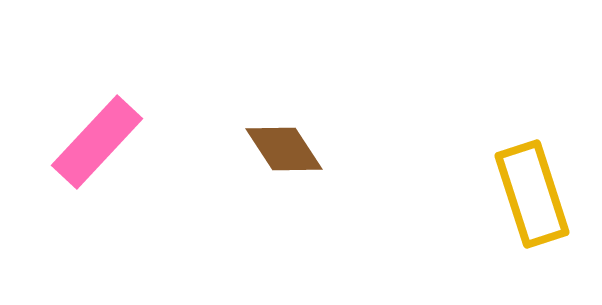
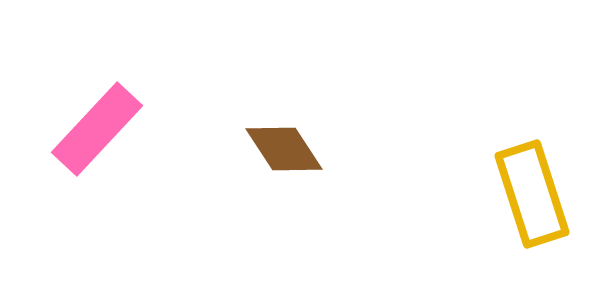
pink rectangle: moved 13 px up
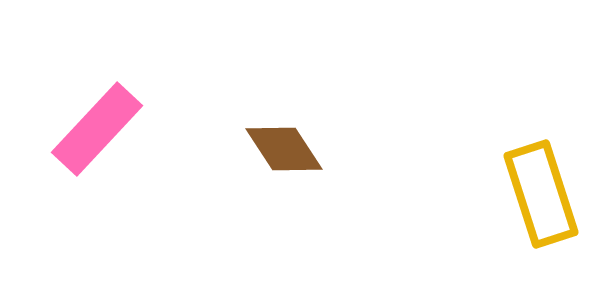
yellow rectangle: moved 9 px right
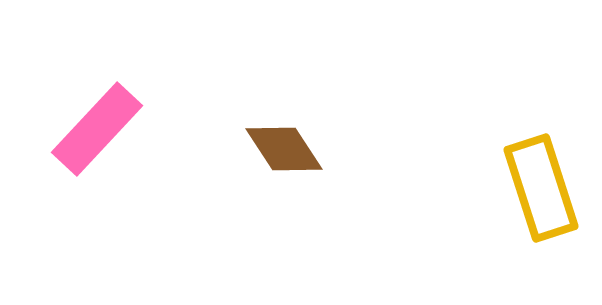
yellow rectangle: moved 6 px up
